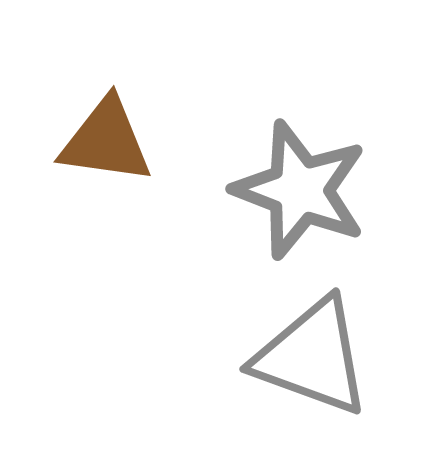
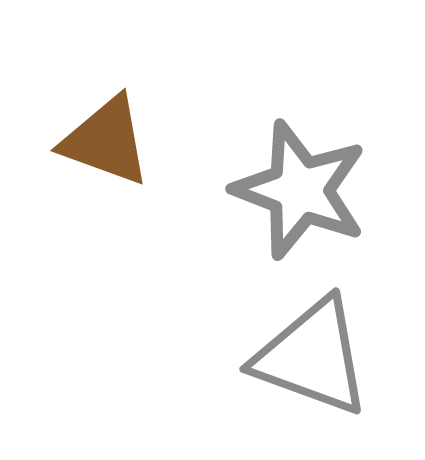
brown triangle: rotated 12 degrees clockwise
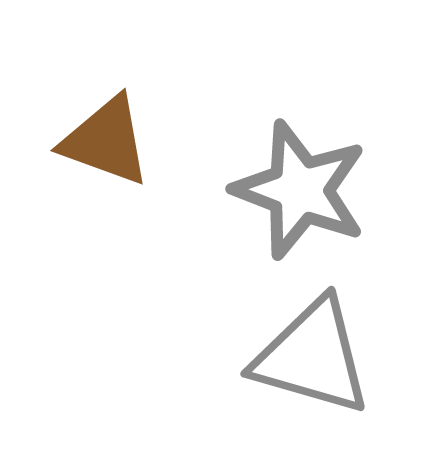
gray triangle: rotated 4 degrees counterclockwise
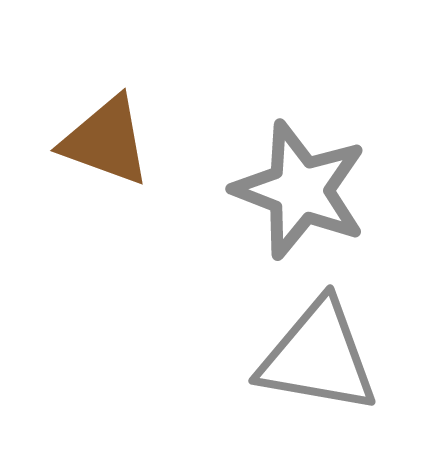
gray triangle: moved 6 px right; rotated 6 degrees counterclockwise
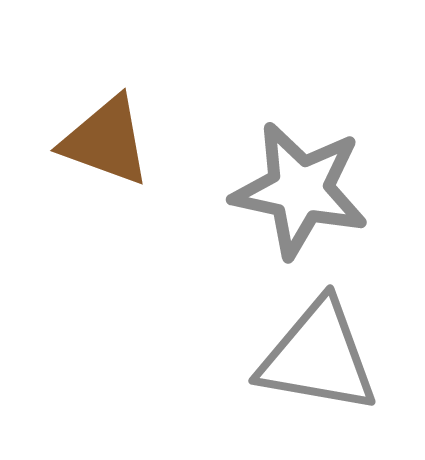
gray star: rotated 9 degrees counterclockwise
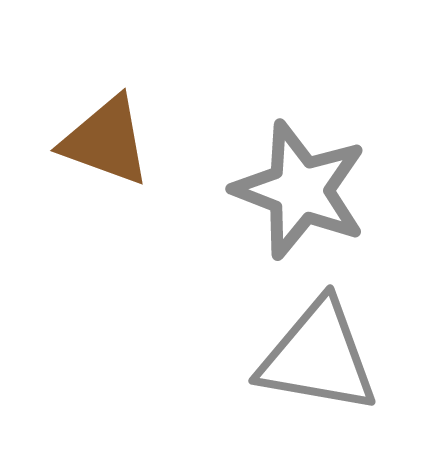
gray star: rotated 9 degrees clockwise
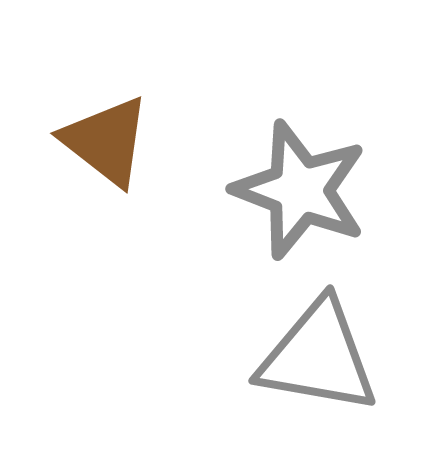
brown triangle: rotated 18 degrees clockwise
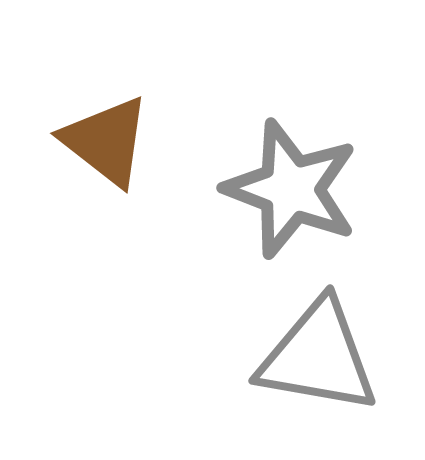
gray star: moved 9 px left, 1 px up
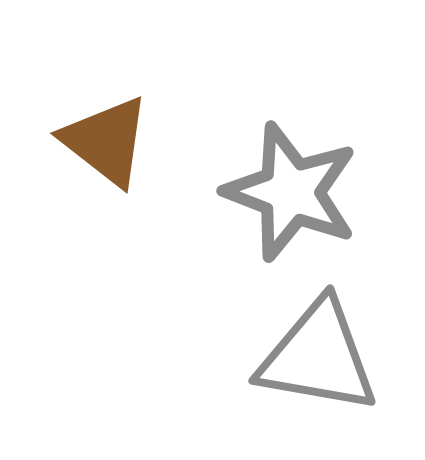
gray star: moved 3 px down
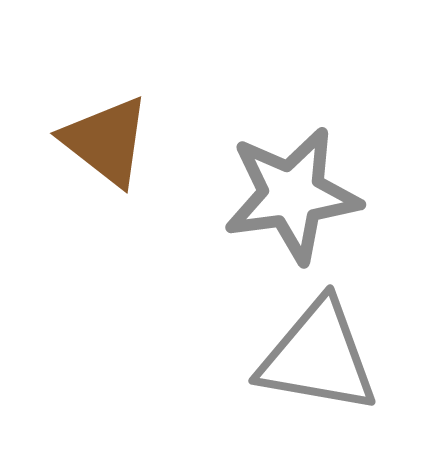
gray star: moved 1 px right, 3 px down; rotated 29 degrees counterclockwise
